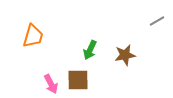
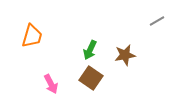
orange trapezoid: moved 1 px left
brown square: moved 13 px right, 2 px up; rotated 35 degrees clockwise
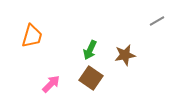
pink arrow: rotated 108 degrees counterclockwise
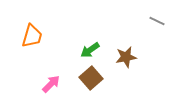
gray line: rotated 56 degrees clockwise
green arrow: rotated 30 degrees clockwise
brown star: moved 1 px right, 2 px down
brown square: rotated 15 degrees clockwise
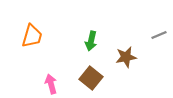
gray line: moved 2 px right, 14 px down; rotated 49 degrees counterclockwise
green arrow: moved 1 px right, 9 px up; rotated 42 degrees counterclockwise
brown square: rotated 10 degrees counterclockwise
pink arrow: rotated 60 degrees counterclockwise
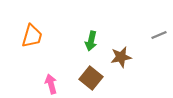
brown star: moved 5 px left
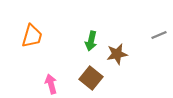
brown star: moved 4 px left, 3 px up
